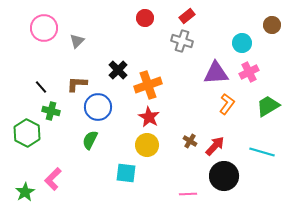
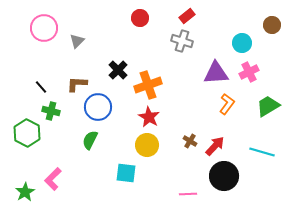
red circle: moved 5 px left
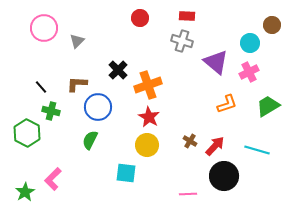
red rectangle: rotated 42 degrees clockwise
cyan circle: moved 8 px right
purple triangle: moved 11 px up; rotated 44 degrees clockwise
orange L-shape: rotated 35 degrees clockwise
cyan line: moved 5 px left, 2 px up
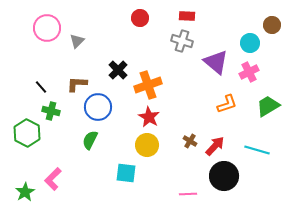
pink circle: moved 3 px right
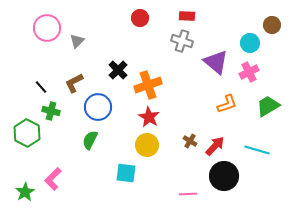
brown L-shape: moved 3 px left, 1 px up; rotated 30 degrees counterclockwise
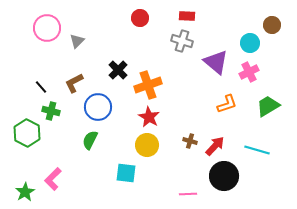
brown cross: rotated 16 degrees counterclockwise
